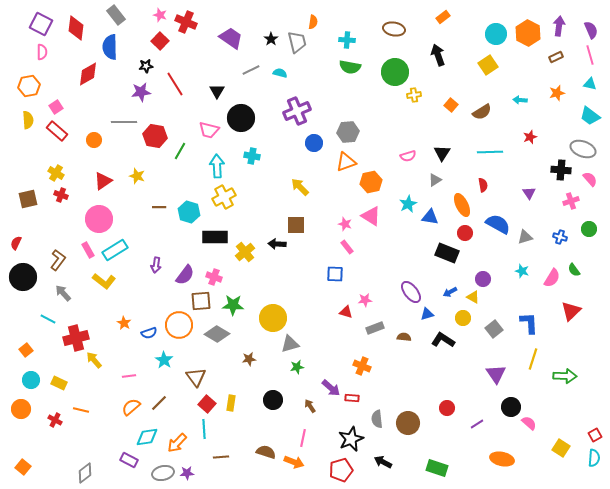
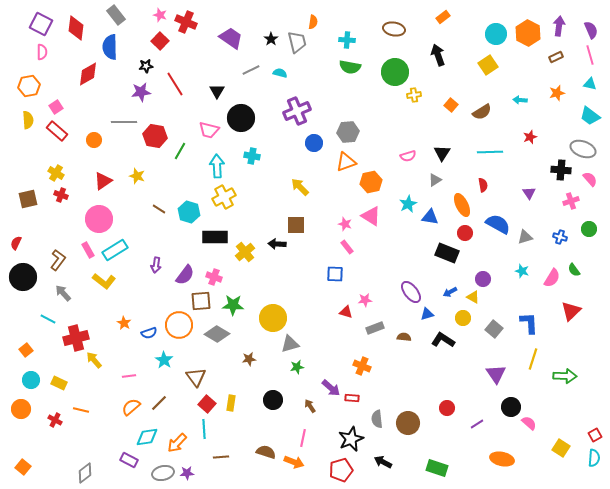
brown line at (159, 207): moved 2 px down; rotated 32 degrees clockwise
gray square at (494, 329): rotated 12 degrees counterclockwise
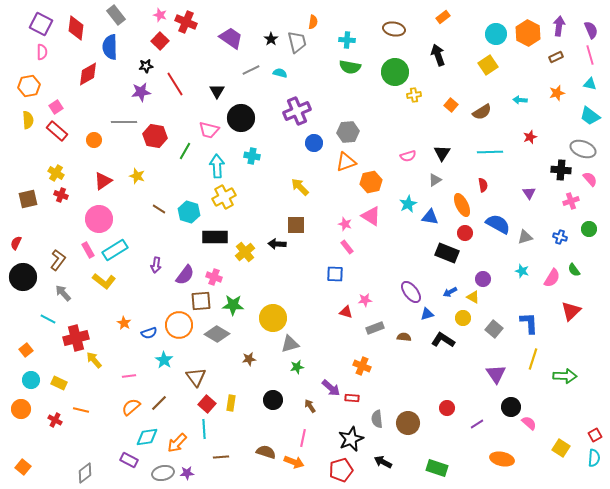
green line at (180, 151): moved 5 px right
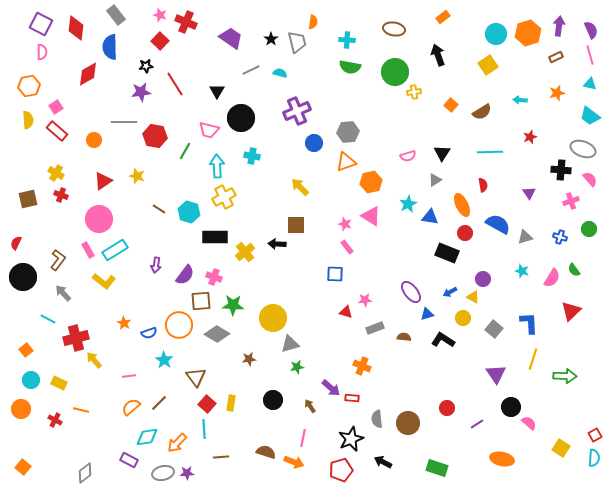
orange hexagon at (528, 33): rotated 15 degrees clockwise
yellow cross at (414, 95): moved 3 px up
